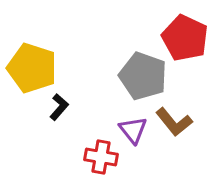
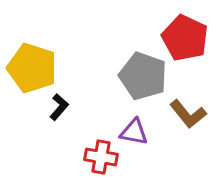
brown L-shape: moved 14 px right, 8 px up
purple triangle: moved 1 px right, 2 px down; rotated 40 degrees counterclockwise
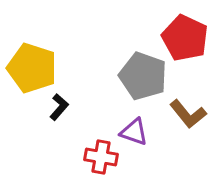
purple triangle: rotated 8 degrees clockwise
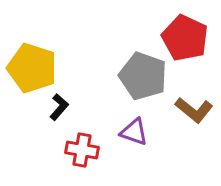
brown L-shape: moved 6 px right, 4 px up; rotated 12 degrees counterclockwise
red cross: moved 19 px left, 7 px up
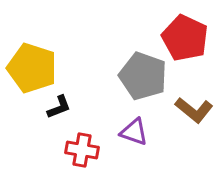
black L-shape: rotated 28 degrees clockwise
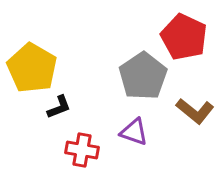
red pentagon: moved 1 px left, 1 px up
yellow pentagon: rotated 12 degrees clockwise
gray pentagon: rotated 18 degrees clockwise
brown L-shape: moved 1 px right, 1 px down
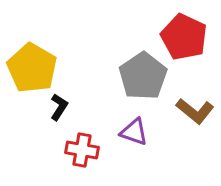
black L-shape: rotated 36 degrees counterclockwise
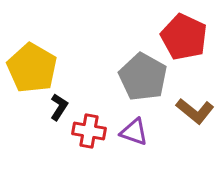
gray pentagon: moved 1 px down; rotated 9 degrees counterclockwise
red cross: moved 7 px right, 19 px up
